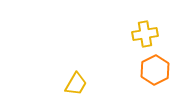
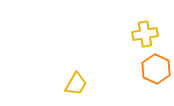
orange hexagon: moved 1 px right, 1 px up; rotated 8 degrees counterclockwise
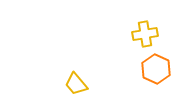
yellow trapezoid: rotated 110 degrees clockwise
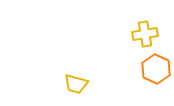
yellow trapezoid: rotated 35 degrees counterclockwise
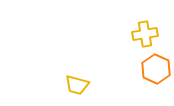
yellow trapezoid: moved 1 px right, 1 px down
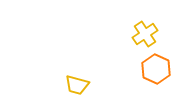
yellow cross: rotated 25 degrees counterclockwise
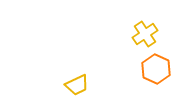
yellow trapezoid: rotated 40 degrees counterclockwise
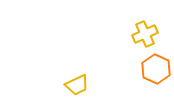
yellow cross: rotated 10 degrees clockwise
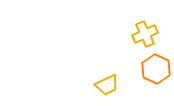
yellow trapezoid: moved 30 px right
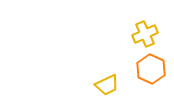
orange hexagon: moved 5 px left
